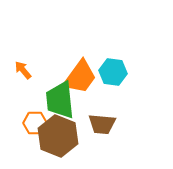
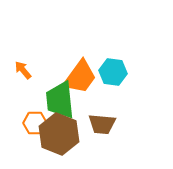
brown hexagon: moved 1 px right, 2 px up
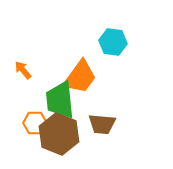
cyan hexagon: moved 30 px up
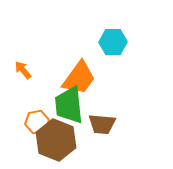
cyan hexagon: rotated 8 degrees counterclockwise
orange trapezoid: moved 1 px left, 1 px down
green trapezoid: moved 9 px right, 5 px down
orange hexagon: moved 2 px right, 1 px up; rotated 10 degrees counterclockwise
brown hexagon: moved 3 px left, 6 px down
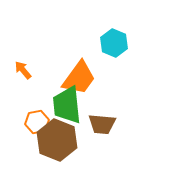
cyan hexagon: moved 1 px right, 1 px down; rotated 24 degrees clockwise
green trapezoid: moved 2 px left
brown hexagon: moved 1 px right
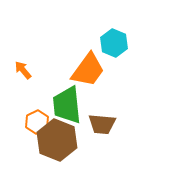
orange trapezoid: moved 9 px right, 8 px up
orange hexagon: rotated 15 degrees counterclockwise
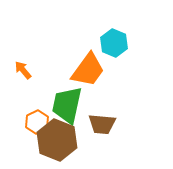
green trapezoid: rotated 18 degrees clockwise
